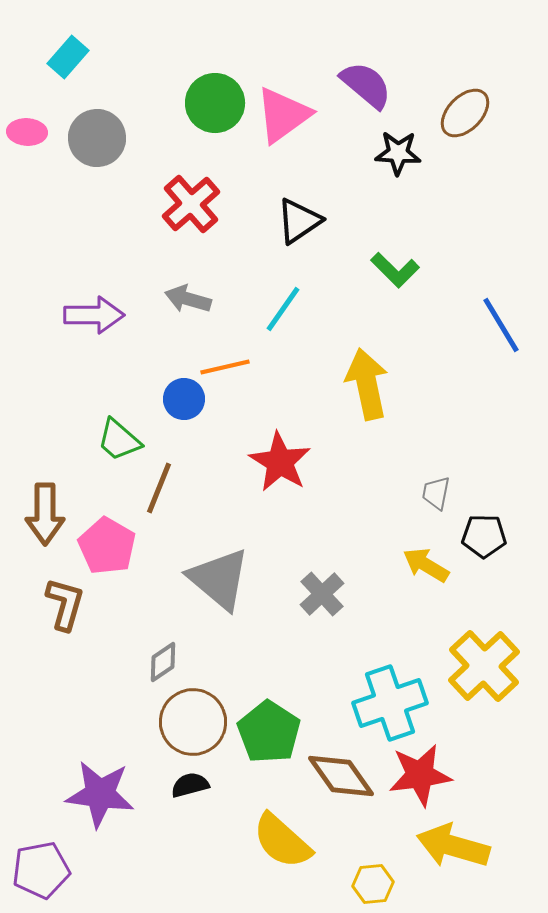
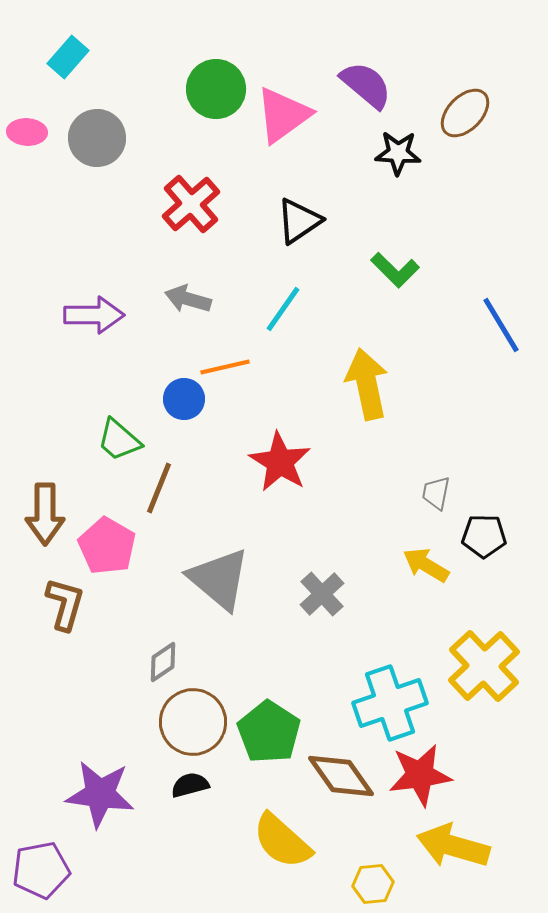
green circle at (215, 103): moved 1 px right, 14 px up
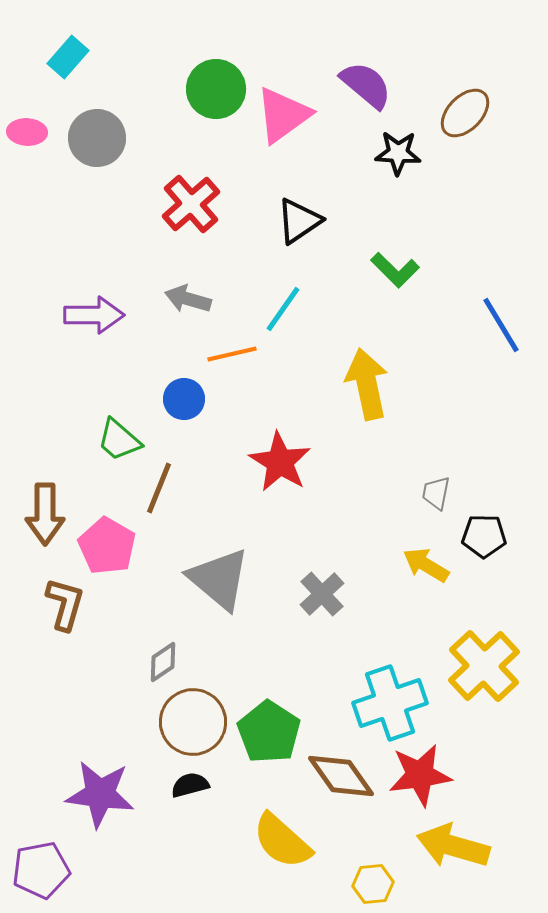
orange line at (225, 367): moved 7 px right, 13 px up
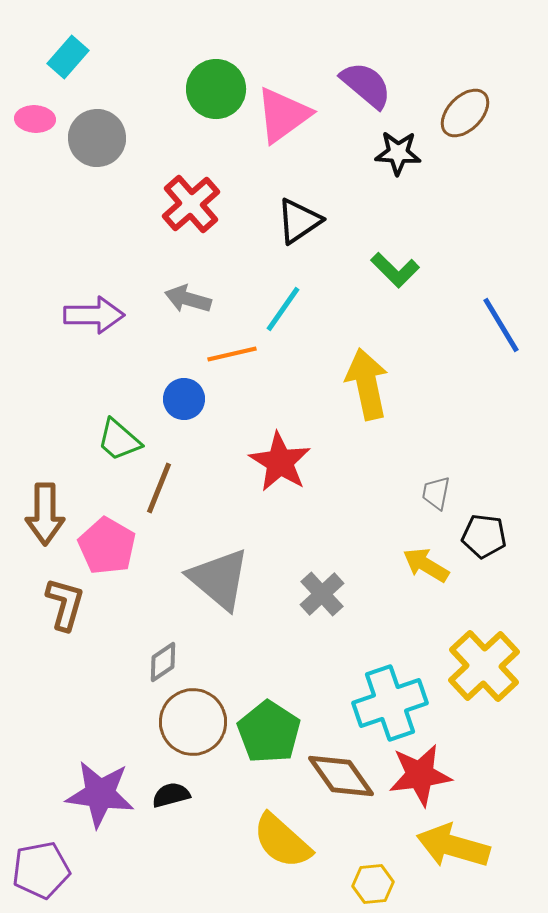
pink ellipse at (27, 132): moved 8 px right, 13 px up
black pentagon at (484, 536): rotated 6 degrees clockwise
black semicircle at (190, 785): moved 19 px left, 10 px down
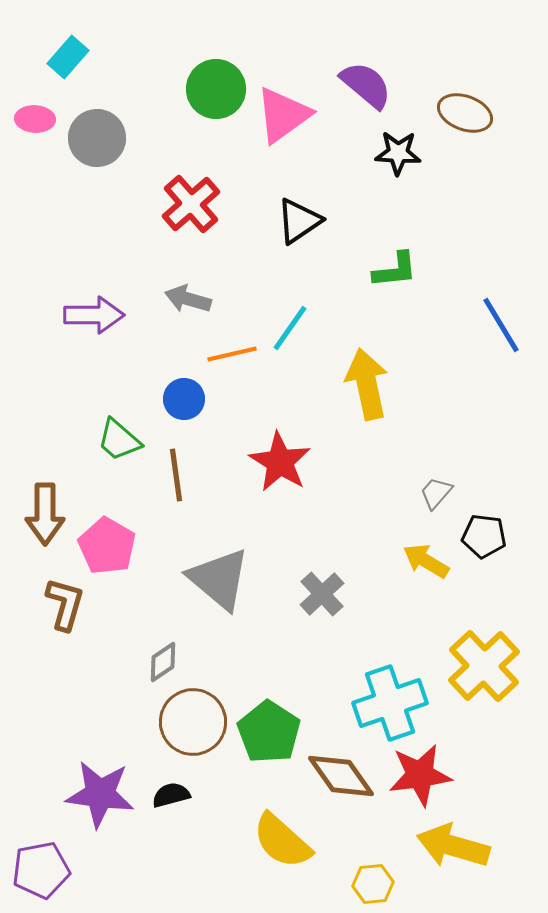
brown ellipse at (465, 113): rotated 66 degrees clockwise
green L-shape at (395, 270): rotated 51 degrees counterclockwise
cyan line at (283, 309): moved 7 px right, 19 px down
brown line at (159, 488): moved 17 px right, 13 px up; rotated 30 degrees counterclockwise
gray trapezoid at (436, 493): rotated 30 degrees clockwise
yellow arrow at (426, 565): moved 4 px up
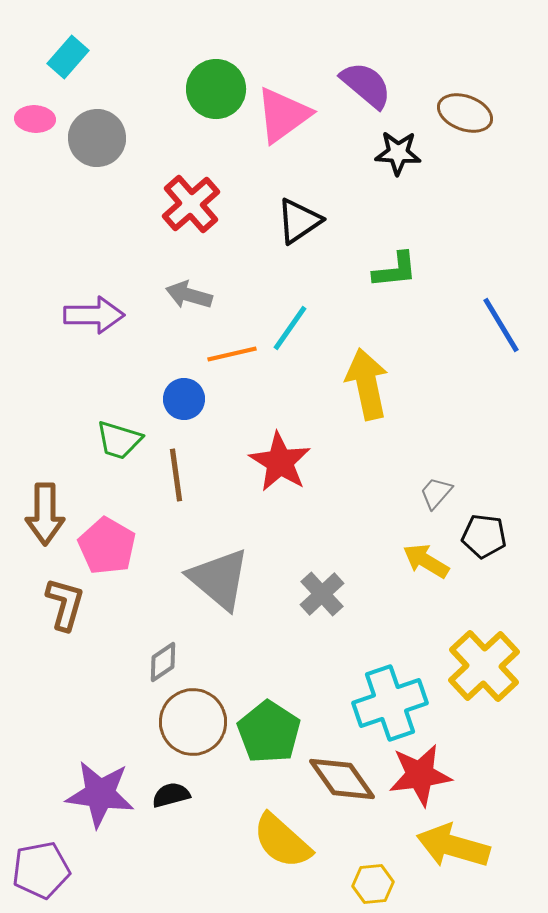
gray arrow at (188, 299): moved 1 px right, 4 px up
green trapezoid at (119, 440): rotated 24 degrees counterclockwise
brown diamond at (341, 776): moved 1 px right, 3 px down
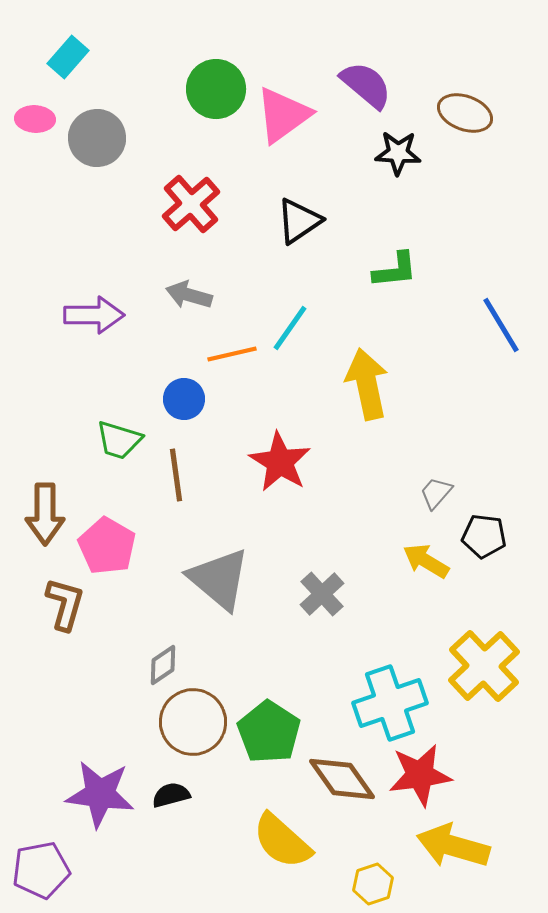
gray diamond at (163, 662): moved 3 px down
yellow hexagon at (373, 884): rotated 12 degrees counterclockwise
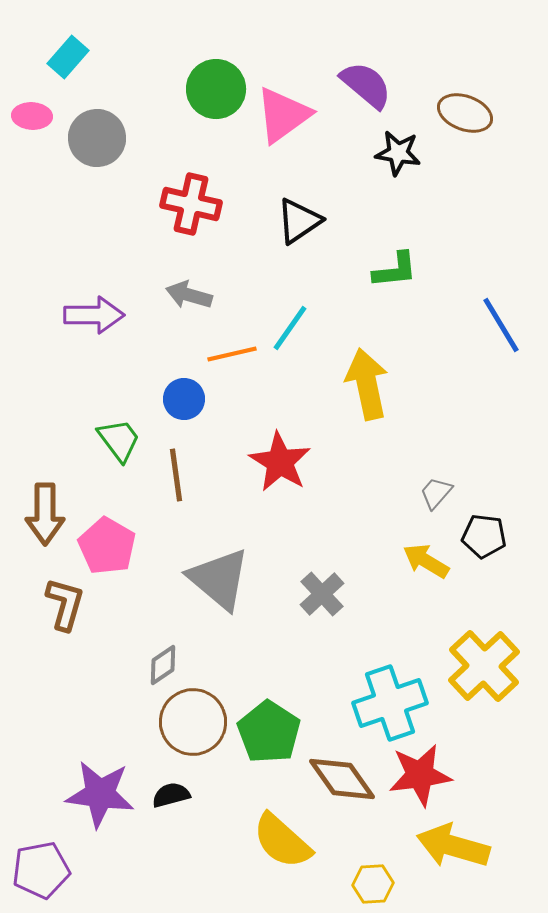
pink ellipse at (35, 119): moved 3 px left, 3 px up
black star at (398, 153): rotated 6 degrees clockwise
red cross at (191, 204): rotated 36 degrees counterclockwise
green trapezoid at (119, 440): rotated 144 degrees counterclockwise
yellow hexagon at (373, 884): rotated 15 degrees clockwise
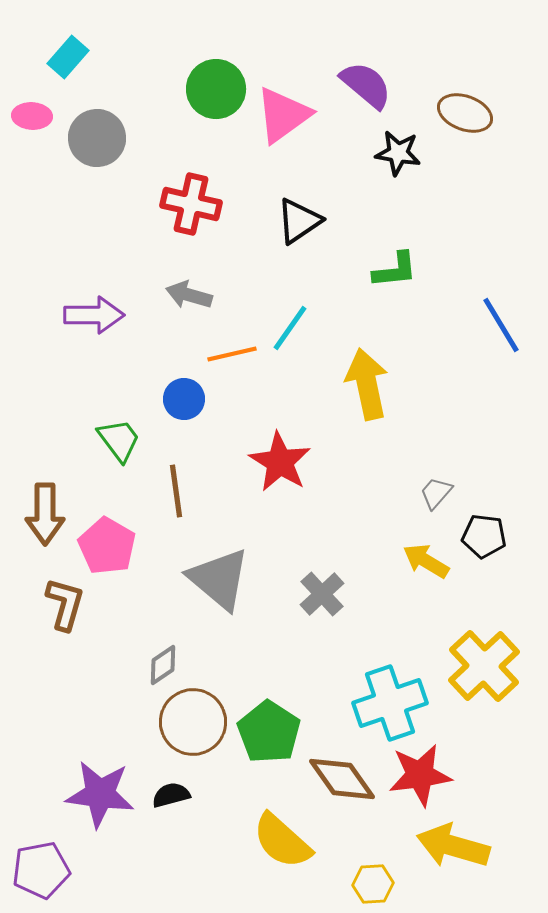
brown line at (176, 475): moved 16 px down
